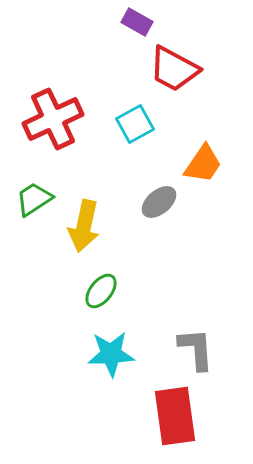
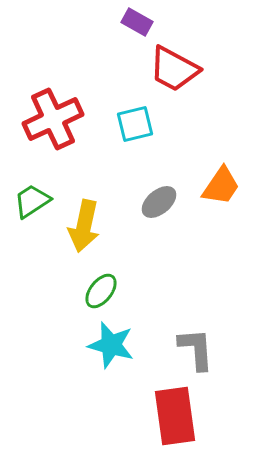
cyan square: rotated 15 degrees clockwise
orange trapezoid: moved 18 px right, 22 px down
green trapezoid: moved 2 px left, 2 px down
cyan star: moved 9 px up; rotated 18 degrees clockwise
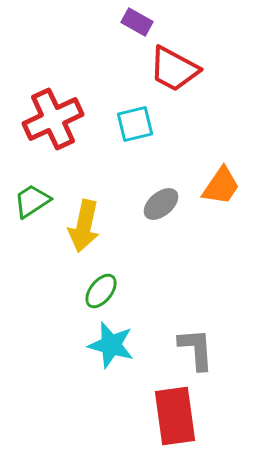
gray ellipse: moved 2 px right, 2 px down
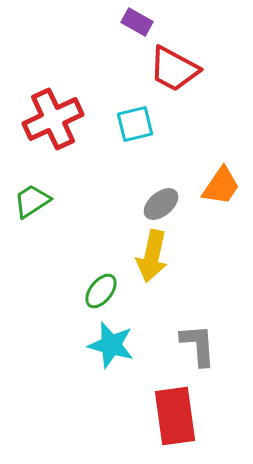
yellow arrow: moved 68 px right, 30 px down
gray L-shape: moved 2 px right, 4 px up
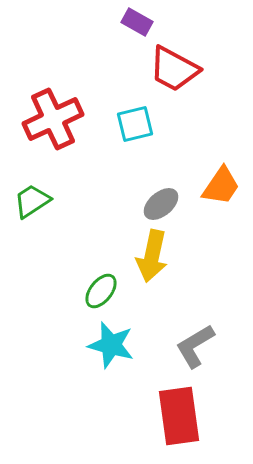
gray L-shape: moved 3 px left, 1 px down; rotated 117 degrees counterclockwise
red rectangle: moved 4 px right
